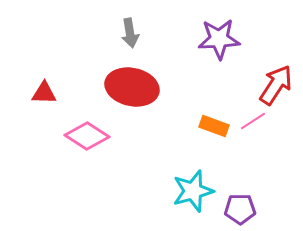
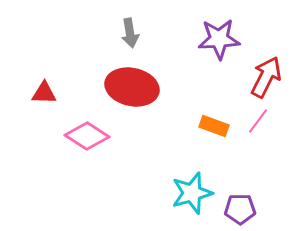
red arrow: moved 10 px left, 8 px up; rotated 6 degrees counterclockwise
pink line: moved 5 px right; rotated 20 degrees counterclockwise
cyan star: moved 1 px left, 2 px down
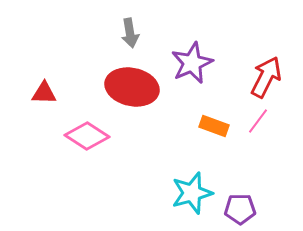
purple star: moved 27 px left, 24 px down; rotated 21 degrees counterclockwise
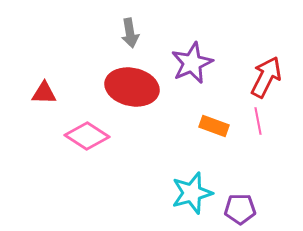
pink line: rotated 48 degrees counterclockwise
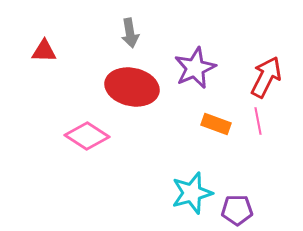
purple star: moved 3 px right, 5 px down
red triangle: moved 42 px up
orange rectangle: moved 2 px right, 2 px up
purple pentagon: moved 3 px left, 1 px down
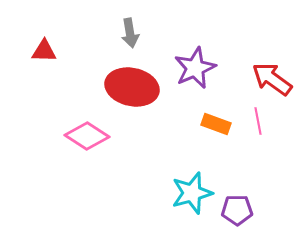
red arrow: moved 6 px right, 2 px down; rotated 81 degrees counterclockwise
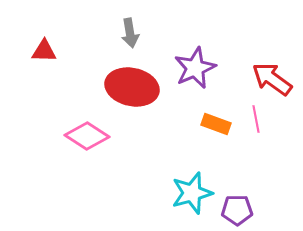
pink line: moved 2 px left, 2 px up
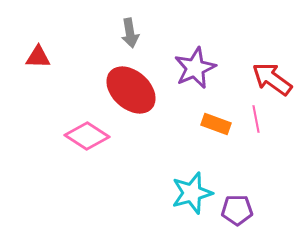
red triangle: moved 6 px left, 6 px down
red ellipse: moved 1 px left, 3 px down; rotated 30 degrees clockwise
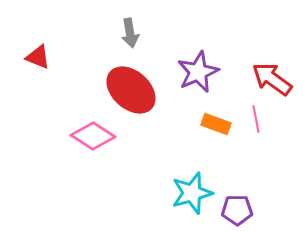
red triangle: rotated 20 degrees clockwise
purple star: moved 3 px right, 4 px down
pink diamond: moved 6 px right
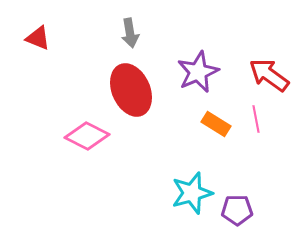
red triangle: moved 19 px up
red arrow: moved 3 px left, 4 px up
red ellipse: rotated 24 degrees clockwise
orange rectangle: rotated 12 degrees clockwise
pink diamond: moved 6 px left; rotated 6 degrees counterclockwise
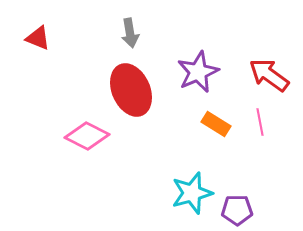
pink line: moved 4 px right, 3 px down
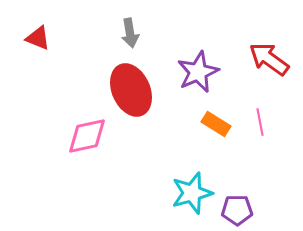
red arrow: moved 16 px up
pink diamond: rotated 39 degrees counterclockwise
